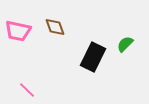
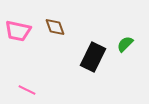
pink line: rotated 18 degrees counterclockwise
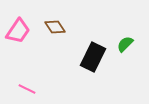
brown diamond: rotated 15 degrees counterclockwise
pink trapezoid: rotated 68 degrees counterclockwise
pink line: moved 1 px up
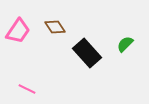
black rectangle: moved 6 px left, 4 px up; rotated 68 degrees counterclockwise
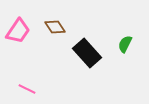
green semicircle: rotated 18 degrees counterclockwise
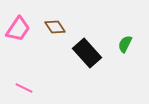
pink trapezoid: moved 2 px up
pink line: moved 3 px left, 1 px up
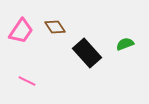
pink trapezoid: moved 3 px right, 2 px down
green semicircle: rotated 42 degrees clockwise
pink line: moved 3 px right, 7 px up
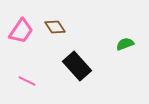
black rectangle: moved 10 px left, 13 px down
